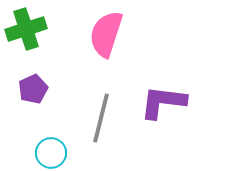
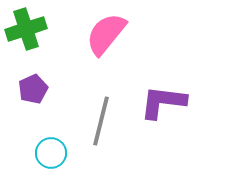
pink semicircle: rotated 21 degrees clockwise
gray line: moved 3 px down
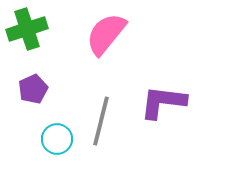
green cross: moved 1 px right
cyan circle: moved 6 px right, 14 px up
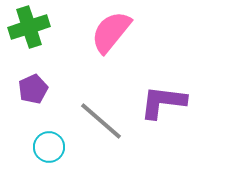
green cross: moved 2 px right, 2 px up
pink semicircle: moved 5 px right, 2 px up
gray line: rotated 63 degrees counterclockwise
cyan circle: moved 8 px left, 8 px down
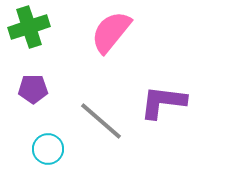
purple pentagon: rotated 24 degrees clockwise
cyan circle: moved 1 px left, 2 px down
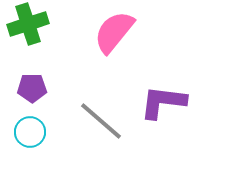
green cross: moved 1 px left, 3 px up
pink semicircle: moved 3 px right
purple pentagon: moved 1 px left, 1 px up
cyan circle: moved 18 px left, 17 px up
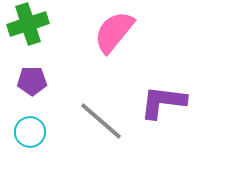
purple pentagon: moved 7 px up
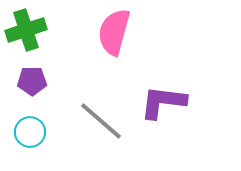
green cross: moved 2 px left, 6 px down
pink semicircle: rotated 24 degrees counterclockwise
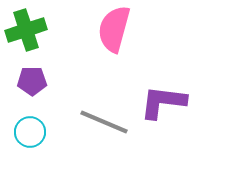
pink semicircle: moved 3 px up
gray line: moved 3 px right, 1 px down; rotated 18 degrees counterclockwise
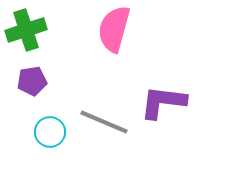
purple pentagon: rotated 8 degrees counterclockwise
cyan circle: moved 20 px right
